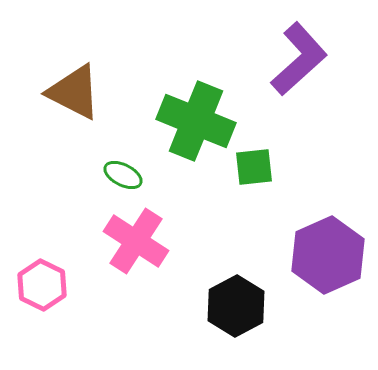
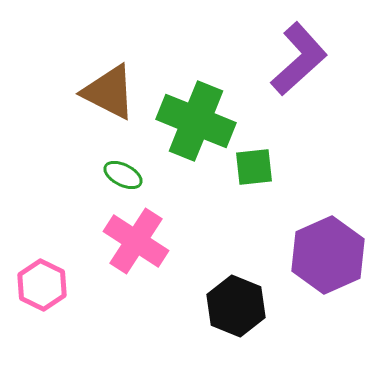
brown triangle: moved 35 px right
black hexagon: rotated 10 degrees counterclockwise
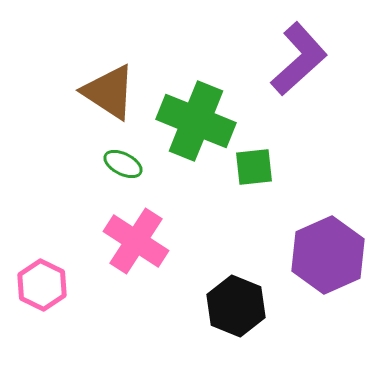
brown triangle: rotated 6 degrees clockwise
green ellipse: moved 11 px up
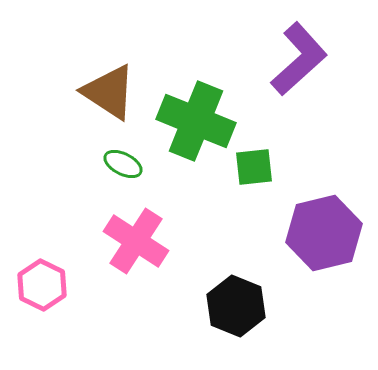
purple hexagon: moved 4 px left, 22 px up; rotated 10 degrees clockwise
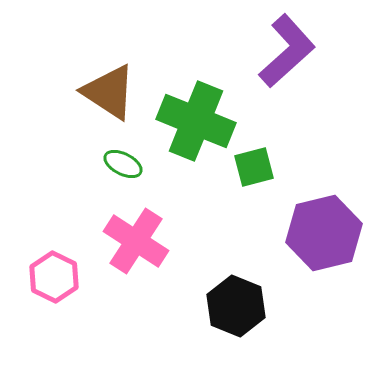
purple L-shape: moved 12 px left, 8 px up
green square: rotated 9 degrees counterclockwise
pink hexagon: moved 12 px right, 8 px up
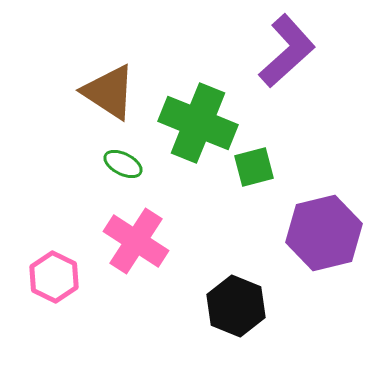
green cross: moved 2 px right, 2 px down
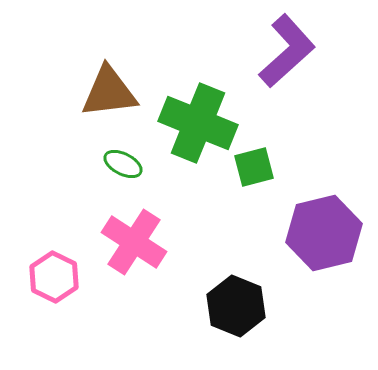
brown triangle: rotated 40 degrees counterclockwise
pink cross: moved 2 px left, 1 px down
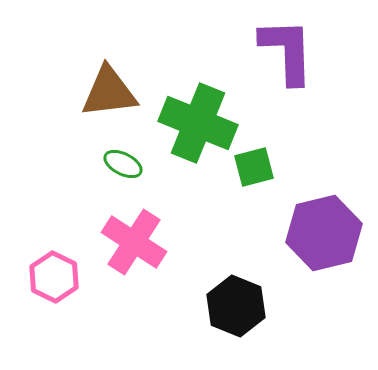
purple L-shape: rotated 50 degrees counterclockwise
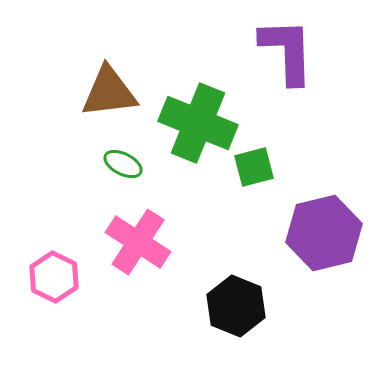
pink cross: moved 4 px right
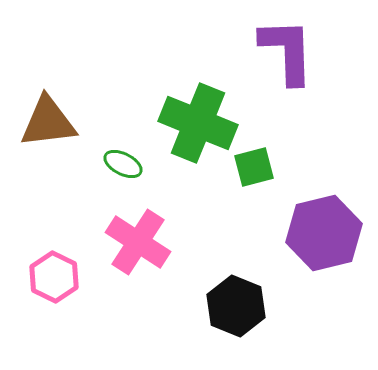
brown triangle: moved 61 px left, 30 px down
